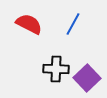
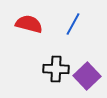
red semicircle: rotated 12 degrees counterclockwise
purple square: moved 2 px up
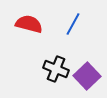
black cross: rotated 20 degrees clockwise
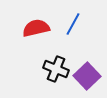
red semicircle: moved 7 px right, 4 px down; rotated 28 degrees counterclockwise
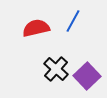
blue line: moved 3 px up
black cross: rotated 20 degrees clockwise
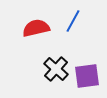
purple square: rotated 36 degrees clockwise
